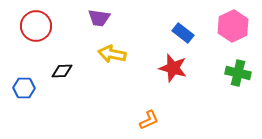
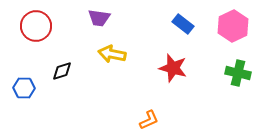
blue rectangle: moved 9 px up
black diamond: rotated 15 degrees counterclockwise
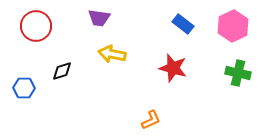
orange L-shape: moved 2 px right
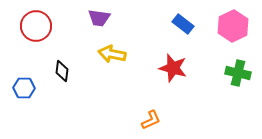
black diamond: rotated 65 degrees counterclockwise
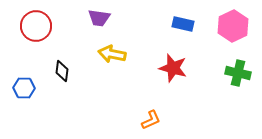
blue rectangle: rotated 25 degrees counterclockwise
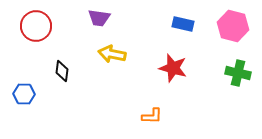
pink hexagon: rotated 20 degrees counterclockwise
blue hexagon: moved 6 px down
orange L-shape: moved 1 px right, 4 px up; rotated 25 degrees clockwise
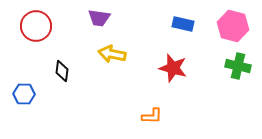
green cross: moved 7 px up
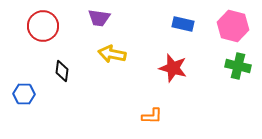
red circle: moved 7 px right
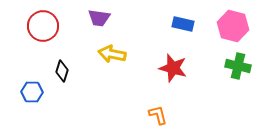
black diamond: rotated 10 degrees clockwise
blue hexagon: moved 8 px right, 2 px up
orange L-shape: moved 6 px right, 1 px up; rotated 105 degrees counterclockwise
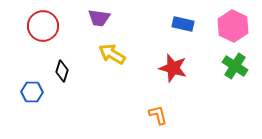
pink hexagon: rotated 12 degrees clockwise
yellow arrow: rotated 20 degrees clockwise
green cross: moved 3 px left; rotated 20 degrees clockwise
